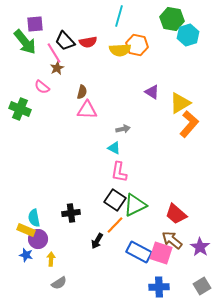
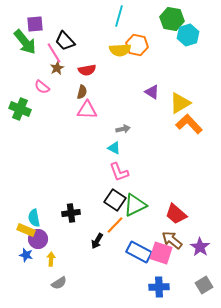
red semicircle: moved 1 px left, 28 px down
orange L-shape: rotated 84 degrees counterclockwise
pink L-shape: rotated 30 degrees counterclockwise
gray square: moved 2 px right, 1 px up
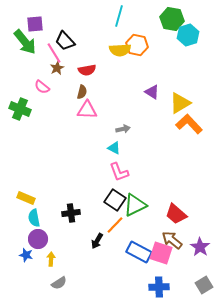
yellow rectangle: moved 32 px up
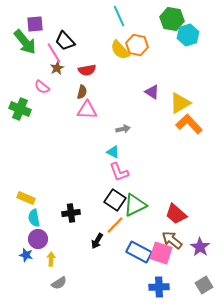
cyan line: rotated 40 degrees counterclockwise
yellow semicircle: rotated 50 degrees clockwise
cyan triangle: moved 1 px left, 4 px down
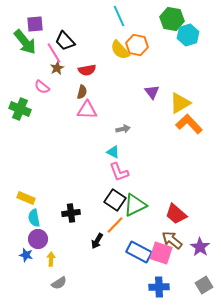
purple triangle: rotated 21 degrees clockwise
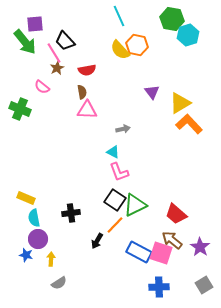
brown semicircle: rotated 24 degrees counterclockwise
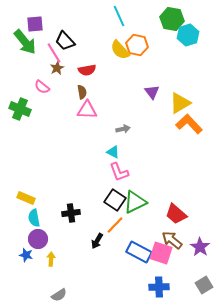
green triangle: moved 3 px up
gray semicircle: moved 12 px down
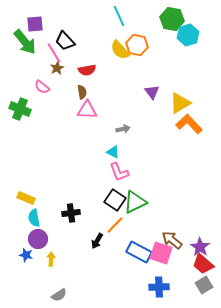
red trapezoid: moved 27 px right, 50 px down
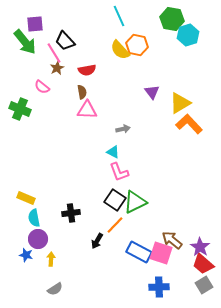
gray semicircle: moved 4 px left, 6 px up
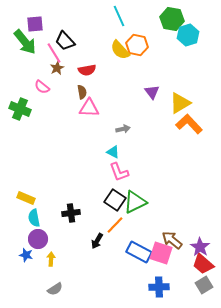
pink triangle: moved 2 px right, 2 px up
